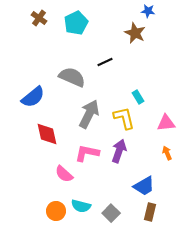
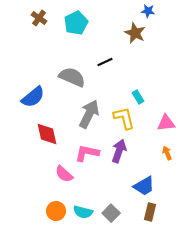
cyan semicircle: moved 2 px right, 6 px down
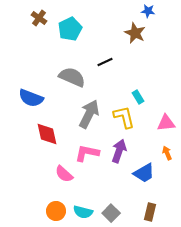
cyan pentagon: moved 6 px left, 6 px down
blue semicircle: moved 2 px left, 1 px down; rotated 60 degrees clockwise
yellow L-shape: moved 1 px up
blue trapezoid: moved 13 px up
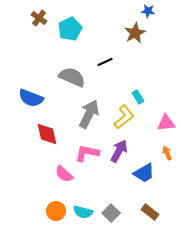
brown star: rotated 20 degrees clockwise
yellow L-shape: rotated 65 degrees clockwise
purple arrow: rotated 10 degrees clockwise
brown rectangle: rotated 66 degrees counterclockwise
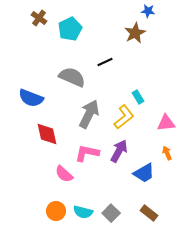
brown rectangle: moved 1 px left, 1 px down
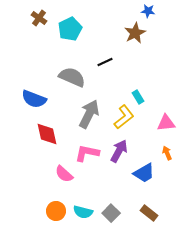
blue semicircle: moved 3 px right, 1 px down
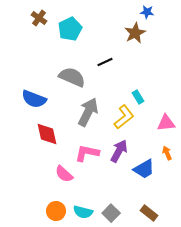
blue star: moved 1 px left, 1 px down
gray arrow: moved 1 px left, 2 px up
blue trapezoid: moved 4 px up
